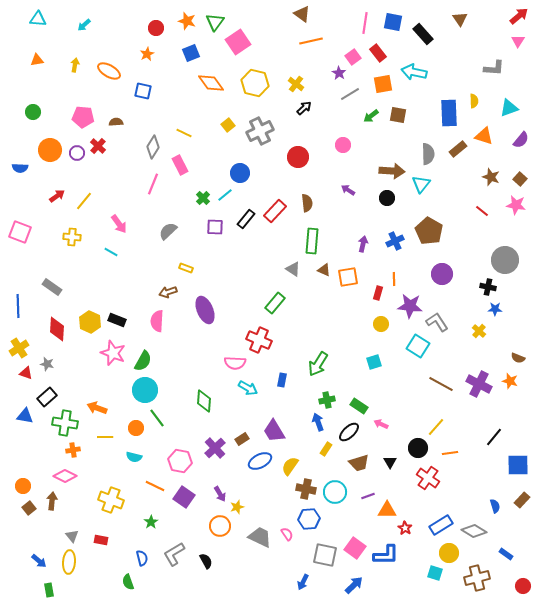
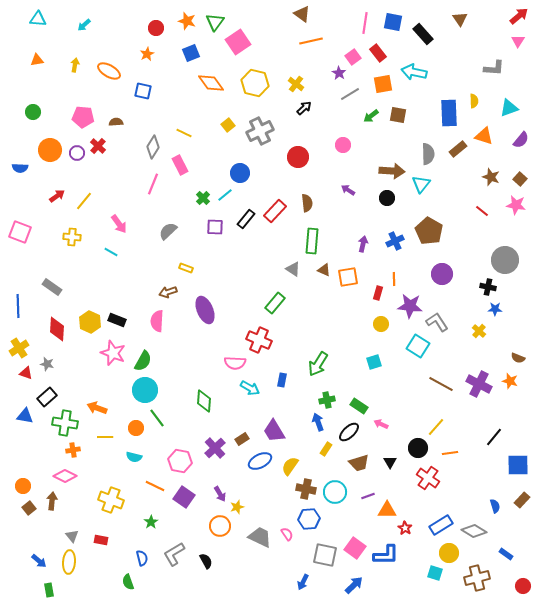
cyan arrow at (248, 388): moved 2 px right
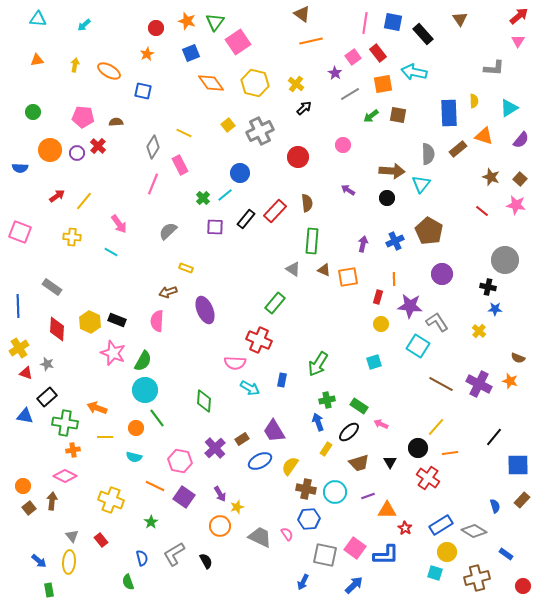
purple star at (339, 73): moved 4 px left
cyan triangle at (509, 108): rotated 12 degrees counterclockwise
red rectangle at (378, 293): moved 4 px down
red rectangle at (101, 540): rotated 40 degrees clockwise
yellow circle at (449, 553): moved 2 px left, 1 px up
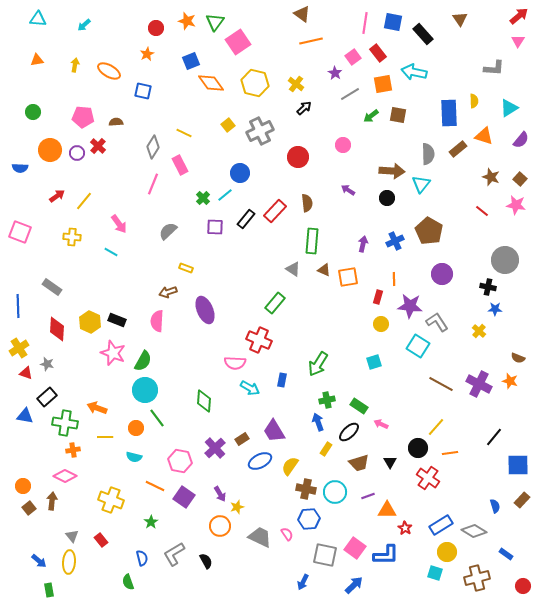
blue square at (191, 53): moved 8 px down
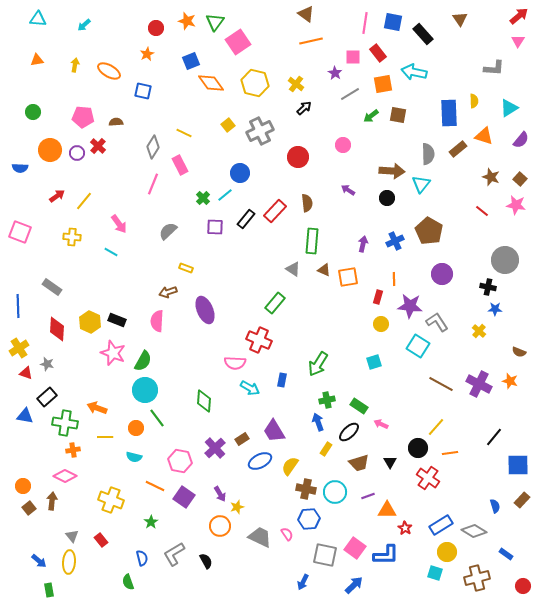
brown triangle at (302, 14): moved 4 px right
pink square at (353, 57): rotated 35 degrees clockwise
brown semicircle at (518, 358): moved 1 px right, 6 px up
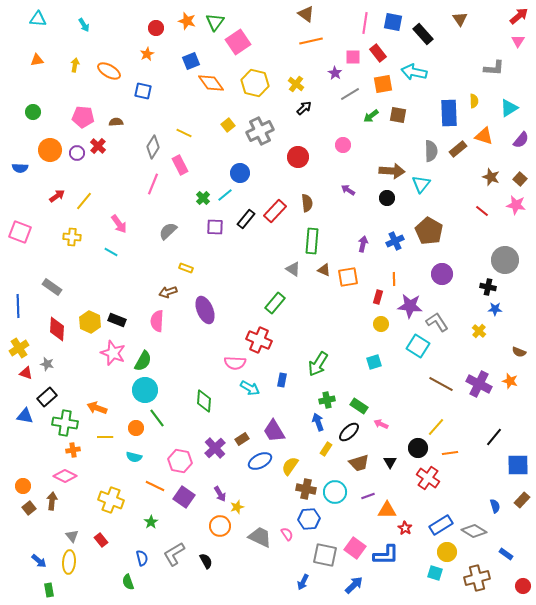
cyan arrow at (84, 25): rotated 80 degrees counterclockwise
gray semicircle at (428, 154): moved 3 px right, 3 px up
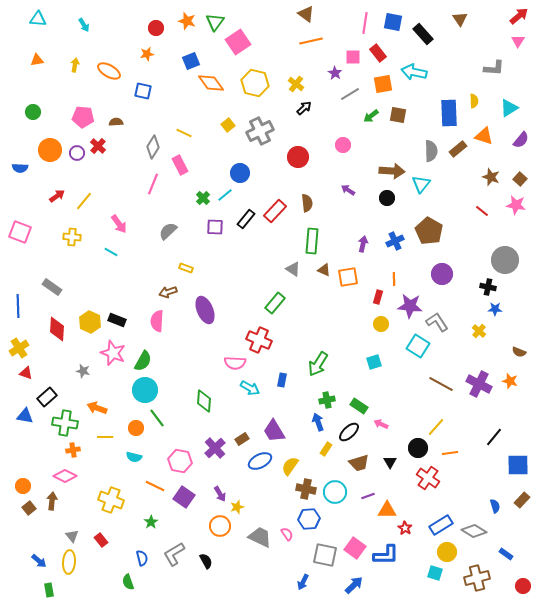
orange star at (147, 54): rotated 16 degrees clockwise
gray star at (47, 364): moved 36 px right, 7 px down
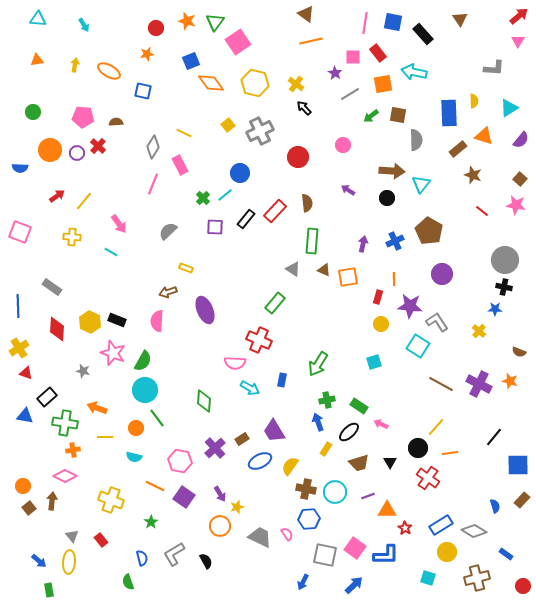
black arrow at (304, 108): rotated 91 degrees counterclockwise
gray semicircle at (431, 151): moved 15 px left, 11 px up
brown star at (491, 177): moved 18 px left, 2 px up
black cross at (488, 287): moved 16 px right
cyan square at (435, 573): moved 7 px left, 5 px down
